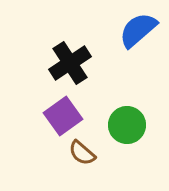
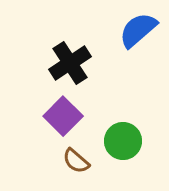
purple square: rotated 9 degrees counterclockwise
green circle: moved 4 px left, 16 px down
brown semicircle: moved 6 px left, 8 px down
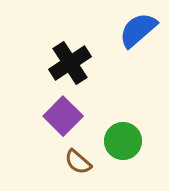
brown semicircle: moved 2 px right, 1 px down
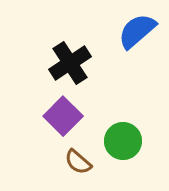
blue semicircle: moved 1 px left, 1 px down
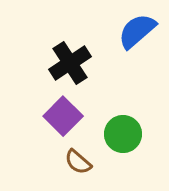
green circle: moved 7 px up
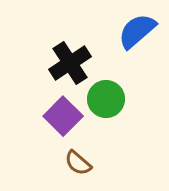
green circle: moved 17 px left, 35 px up
brown semicircle: moved 1 px down
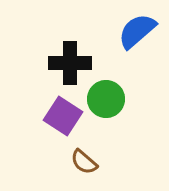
black cross: rotated 33 degrees clockwise
purple square: rotated 12 degrees counterclockwise
brown semicircle: moved 6 px right, 1 px up
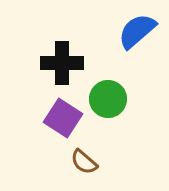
black cross: moved 8 px left
green circle: moved 2 px right
purple square: moved 2 px down
